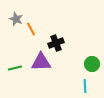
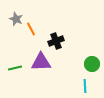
black cross: moved 2 px up
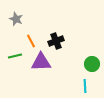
orange line: moved 12 px down
green line: moved 12 px up
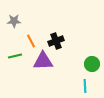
gray star: moved 2 px left, 2 px down; rotated 24 degrees counterclockwise
purple triangle: moved 2 px right, 1 px up
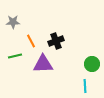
gray star: moved 1 px left, 1 px down
purple triangle: moved 3 px down
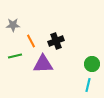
gray star: moved 3 px down
cyan line: moved 3 px right, 1 px up; rotated 16 degrees clockwise
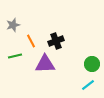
gray star: rotated 16 degrees counterclockwise
purple triangle: moved 2 px right
cyan line: rotated 40 degrees clockwise
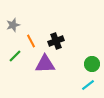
green line: rotated 32 degrees counterclockwise
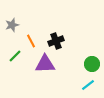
gray star: moved 1 px left
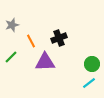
black cross: moved 3 px right, 3 px up
green line: moved 4 px left, 1 px down
purple triangle: moved 2 px up
cyan line: moved 1 px right, 2 px up
